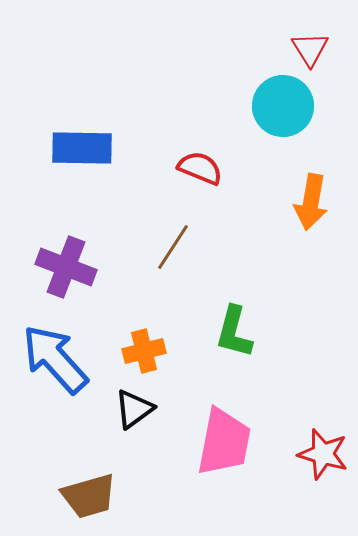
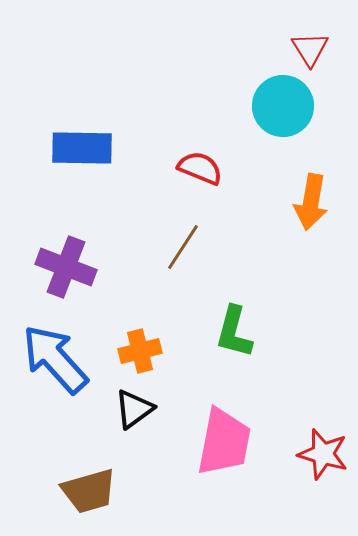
brown line: moved 10 px right
orange cross: moved 4 px left
brown trapezoid: moved 5 px up
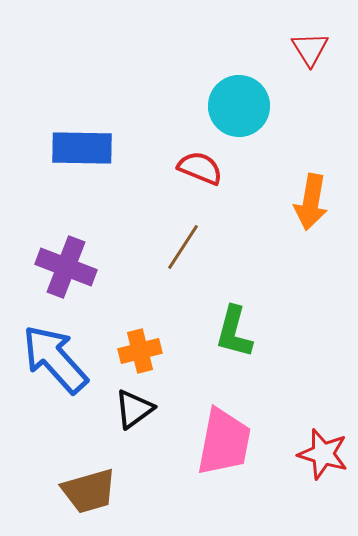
cyan circle: moved 44 px left
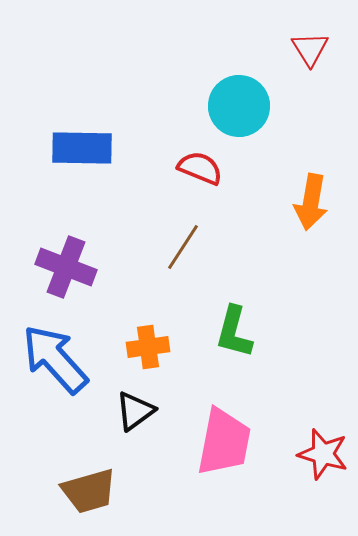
orange cross: moved 8 px right, 4 px up; rotated 6 degrees clockwise
black triangle: moved 1 px right, 2 px down
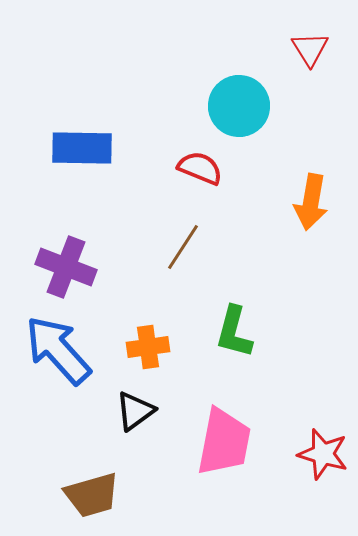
blue arrow: moved 3 px right, 9 px up
brown trapezoid: moved 3 px right, 4 px down
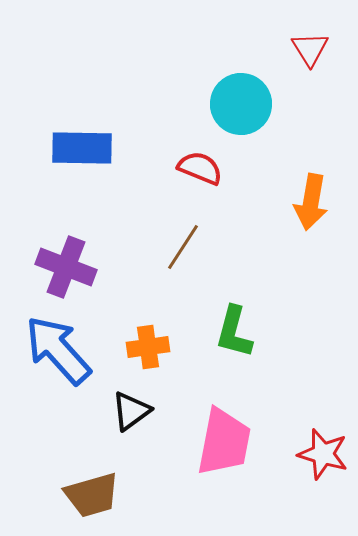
cyan circle: moved 2 px right, 2 px up
black triangle: moved 4 px left
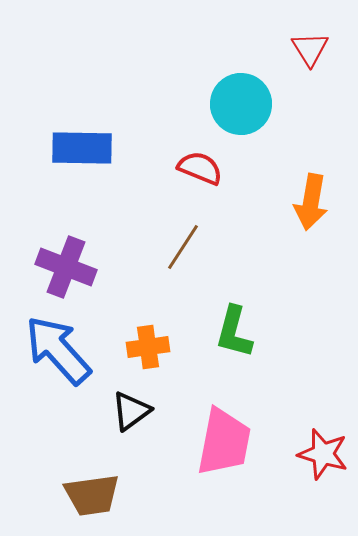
brown trapezoid: rotated 8 degrees clockwise
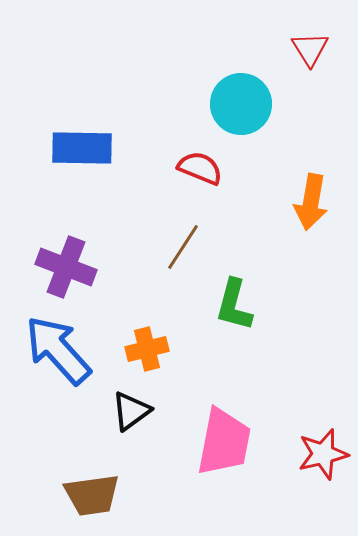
green L-shape: moved 27 px up
orange cross: moved 1 px left, 2 px down; rotated 6 degrees counterclockwise
red star: rotated 30 degrees counterclockwise
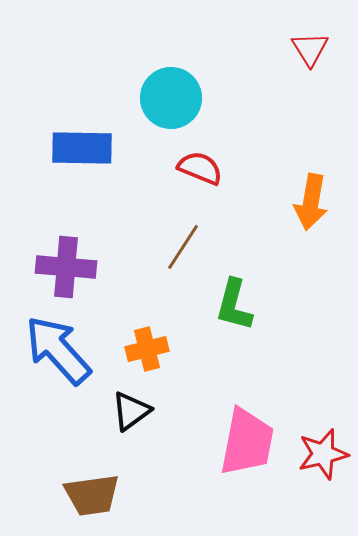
cyan circle: moved 70 px left, 6 px up
purple cross: rotated 16 degrees counterclockwise
pink trapezoid: moved 23 px right
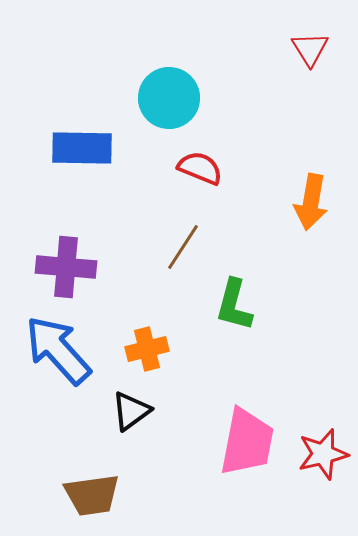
cyan circle: moved 2 px left
